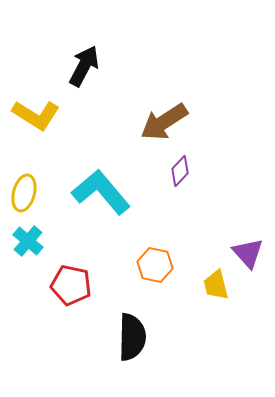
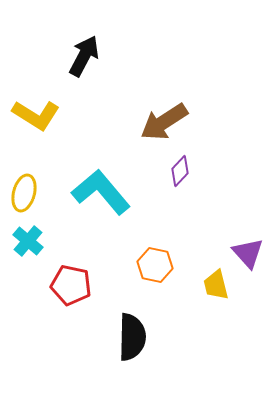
black arrow: moved 10 px up
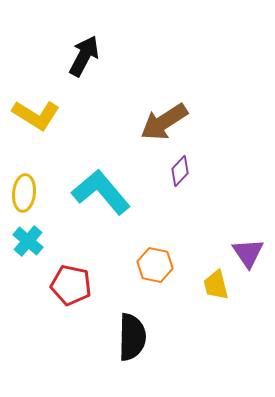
yellow ellipse: rotated 9 degrees counterclockwise
purple triangle: rotated 8 degrees clockwise
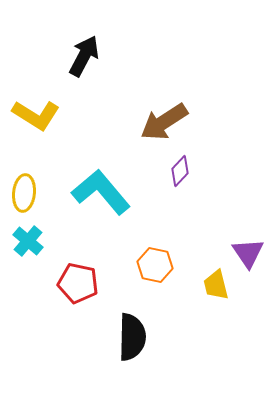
red pentagon: moved 7 px right, 2 px up
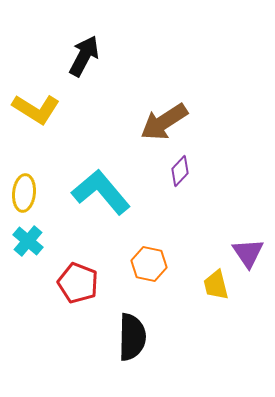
yellow L-shape: moved 6 px up
orange hexagon: moved 6 px left, 1 px up
red pentagon: rotated 9 degrees clockwise
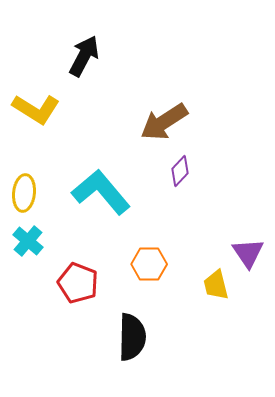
orange hexagon: rotated 12 degrees counterclockwise
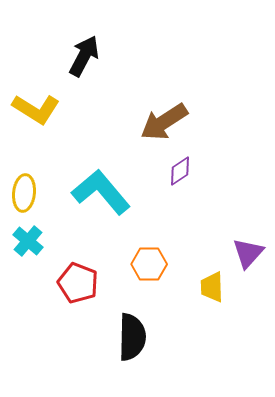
purple diamond: rotated 12 degrees clockwise
purple triangle: rotated 16 degrees clockwise
yellow trapezoid: moved 4 px left, 2 px down; rotated 12 degrees clockwise
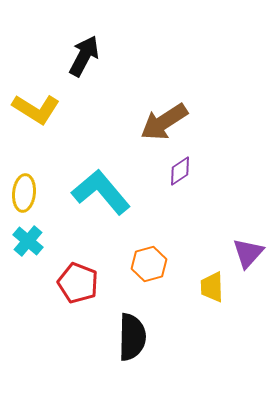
orange hexagon: rotated 16 degrees counterclockwise
